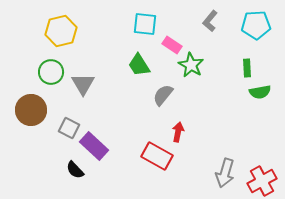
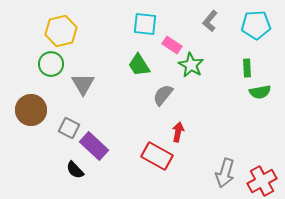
green circle: moved 8 px up
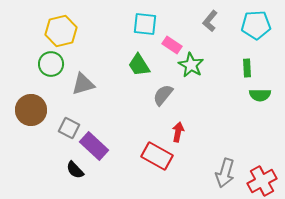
gray triangle: rotated 45 degrees clockwise
green semicircle: moved 3 px down; rotated 10 degrees clockwise
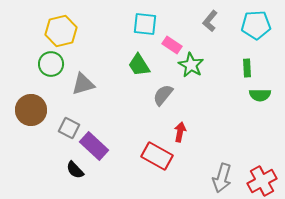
red arrow: moved 2 px right
gray arrow: moved 3 px left, 5 px down
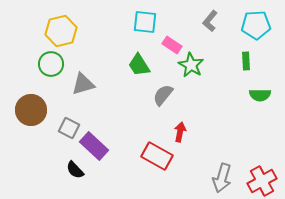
cyan square: moved 2 px up
green rectangle: moved 1 px left, 7 px up
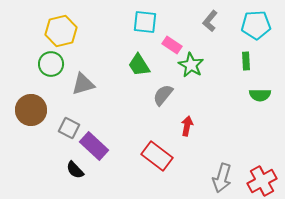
red arrow: moved 7 px right, 6 px up
red rectangle: rotated 8 degrees clockwise
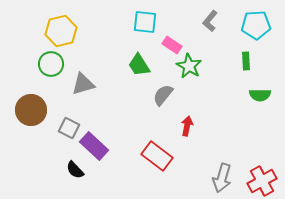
green star: moved 2 px left, 1 px down
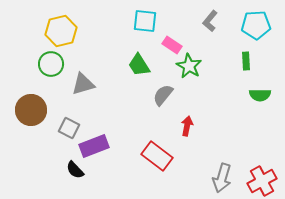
cyan square: moved 1 px up
purple rectangle: rotated 64 degrees counterclockwise
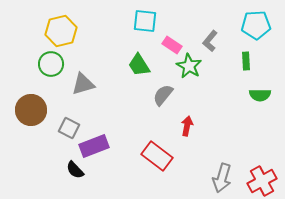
gray L-shape: moved 20 px down
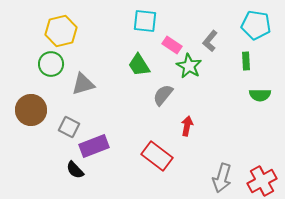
cyan pentagon: rotated 12 degrees clockwise
gray square: moved 1 px up
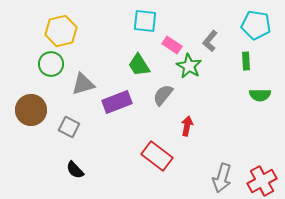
purple rectangle: moved 23 px right, 44 px up
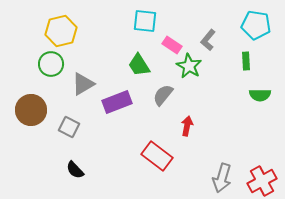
gray L-shape: moved 2 px left, 1 px up
gray triangle: rotated 15 degrees counterclockwise
